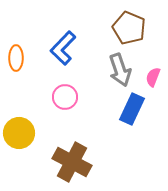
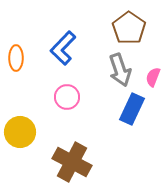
brown pentagon: rotated 12 degrees clockwise
pink circle: moved 2 px right
yellow circle: moved 1 px right, 1 px up
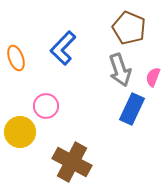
brown pentagon: rotated 12 degrees counterclockwise
orange ellipse: rotated 20 degrees counterclockwise
pink circle: moved 21 px left, 9 px down
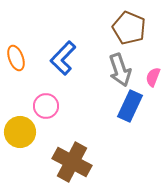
blue L-shape: moved 10 px down
blue rectangle: moved 2 px left, 3 px up
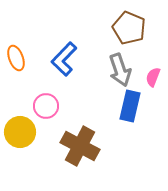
blue L-shape: moved 1 px right, 1 px down
blue rectangle: rotated 12 degrees counterclockwise
brown cross: moved 8 px right, 16 px up
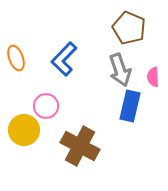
pink semicircle: rotated 24 degrees counterclockwise
yellow circle: moved 4 px right, 2 px up
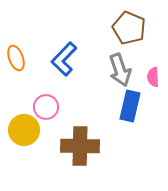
pink circle: moved 1 px down
brown cross: rotated 27 degrees counterclockwise
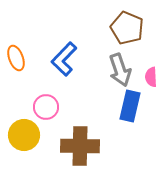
brown pentagon: moved 2 px left
pink semicircle: moved 2 px left
yellow circle: moved 5 px down
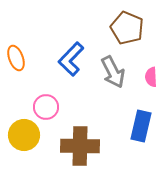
blue L-shape: moved 7 px right
gray arrow: moved 7 px left, 2 px down; rotated 8 degrees counterclockwise
blue rectangle: moved 11 px right, 20 px down
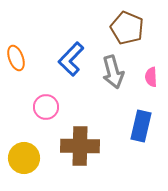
gray arrow: rotated 12 degrees clockwise
yellow circle: moved 23 px down
